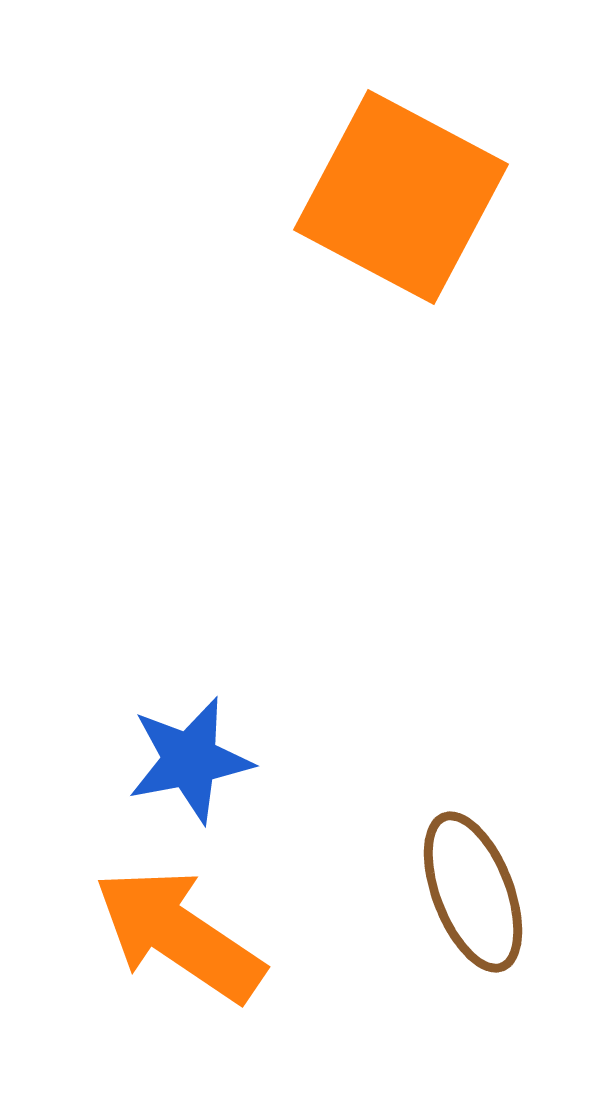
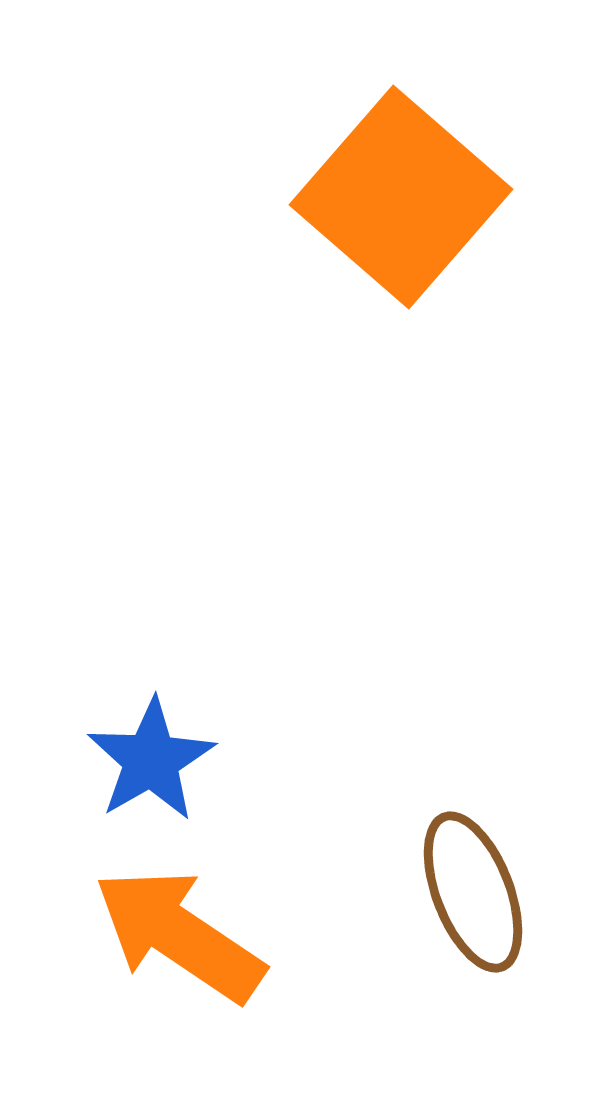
orange square: rotated 13 degrees clockwise
blue star: moved 39 px left; rotated 19 degrees counterclockwise
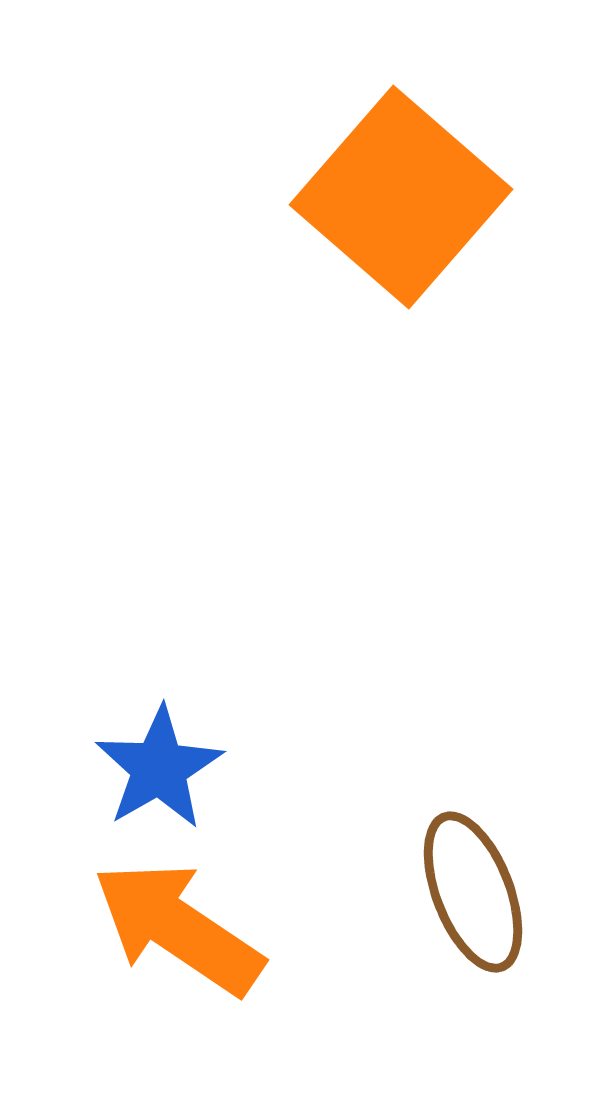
blue star: moved 8 px right, 8 px down
orange arrow: moved 1 px left, 7 px up
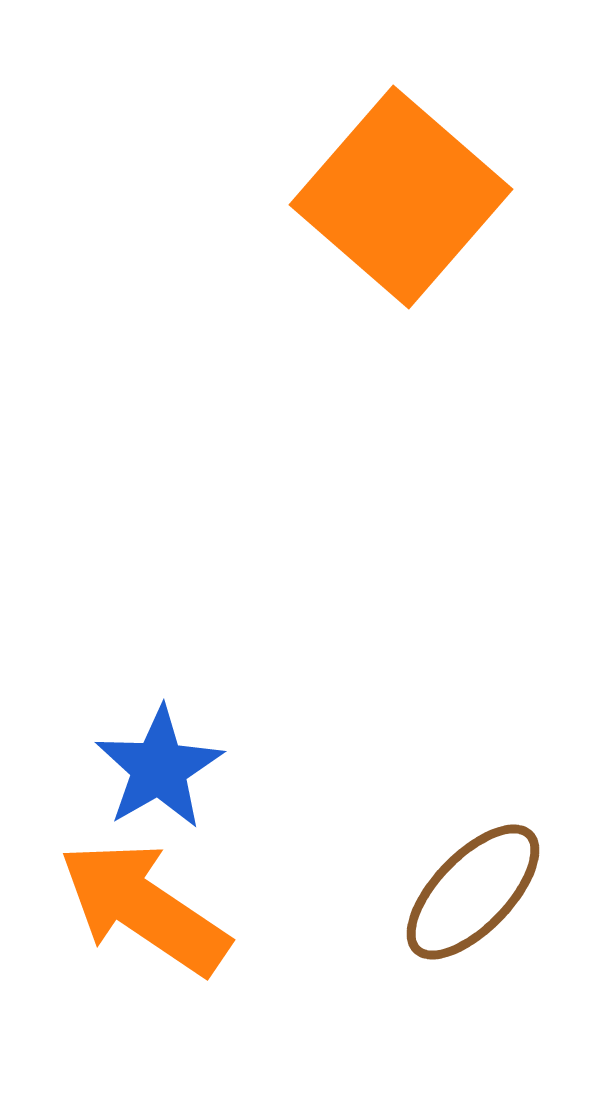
brown ellipse: rotated 65 degrees clockwise
orange arrow: moved 34 px left, 20 px up
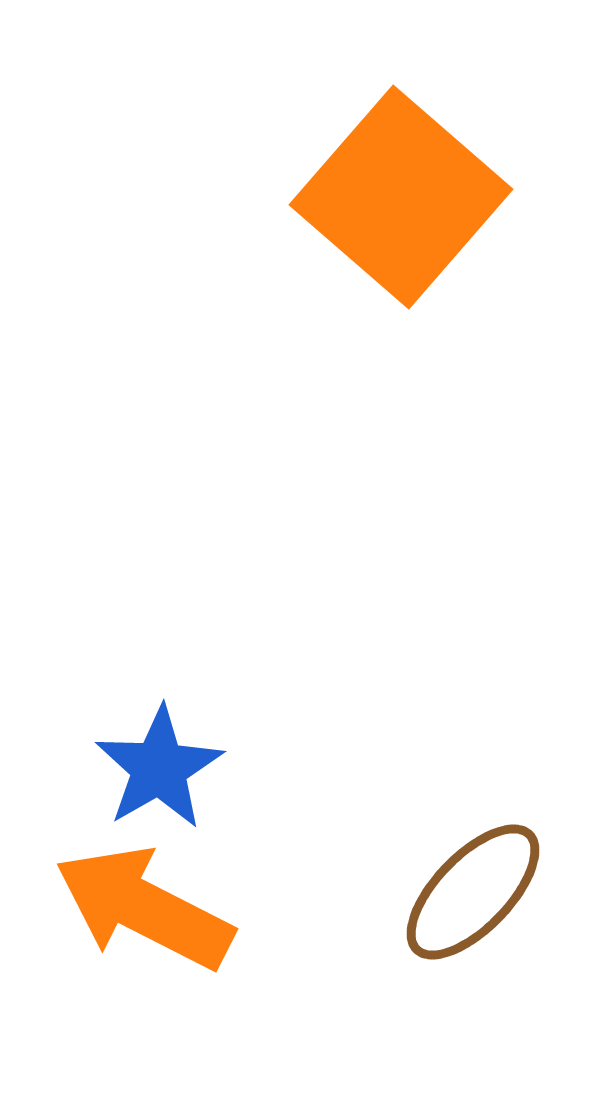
orange arrow: rotated 7 degrees counterclockwise
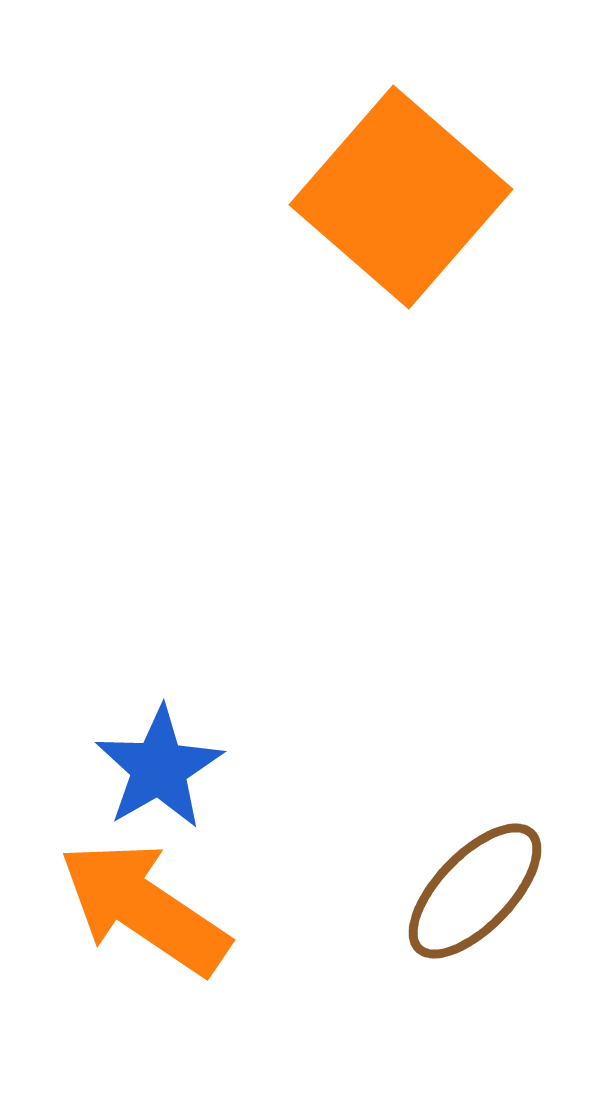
brown ellipse: moved 2 px right, 1 px up
orange arrow: rotated 7 degrees clockwise
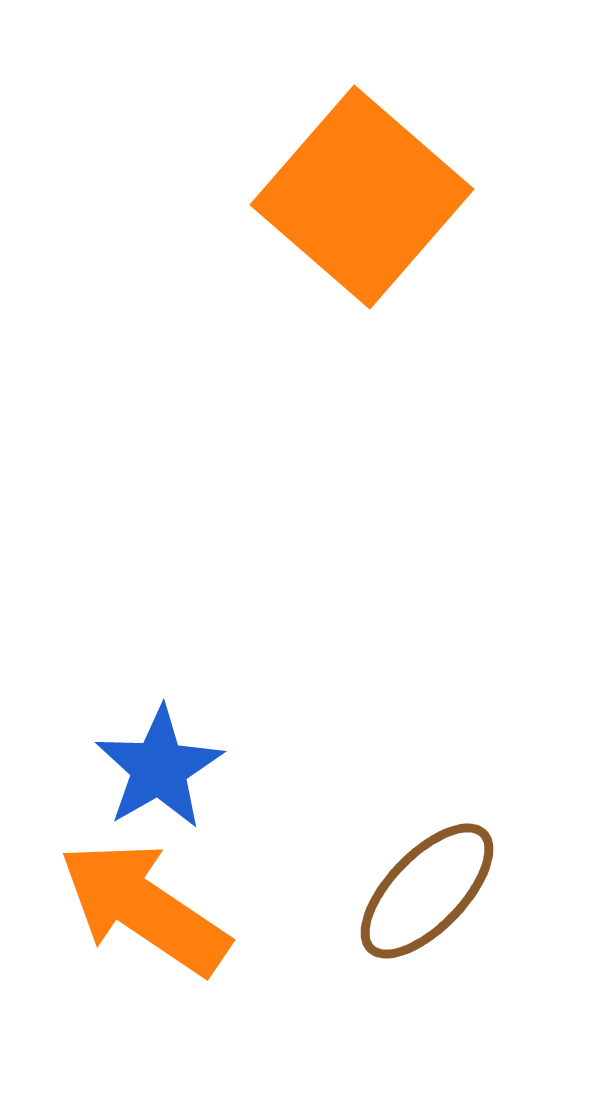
orange square: moved 39 px left
brown ellipse: moved 48 px left
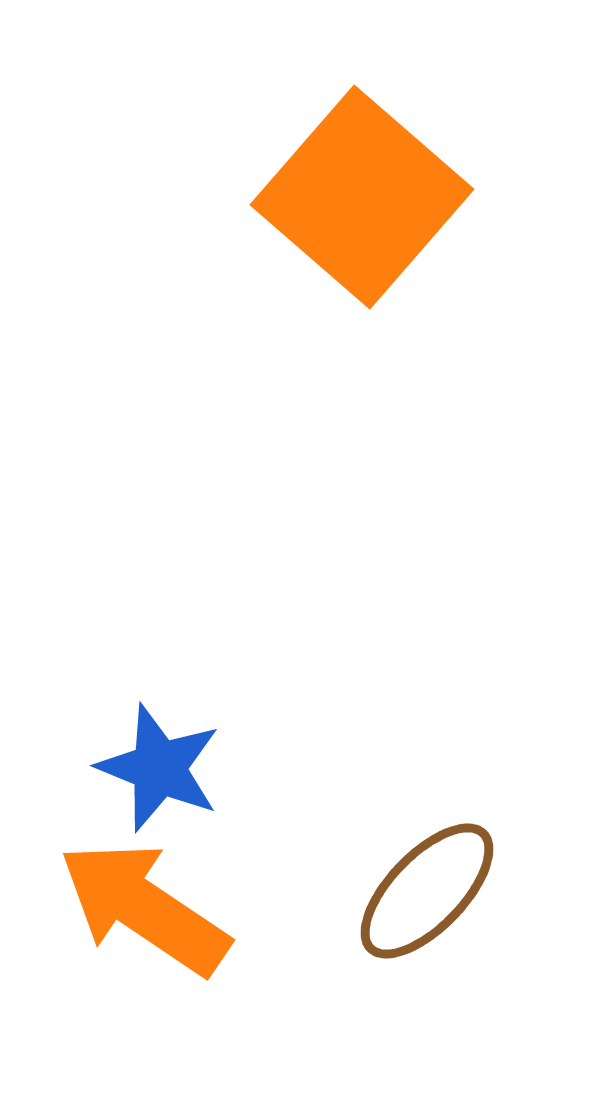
blue star: rotated 20 degrees counterclockwise
